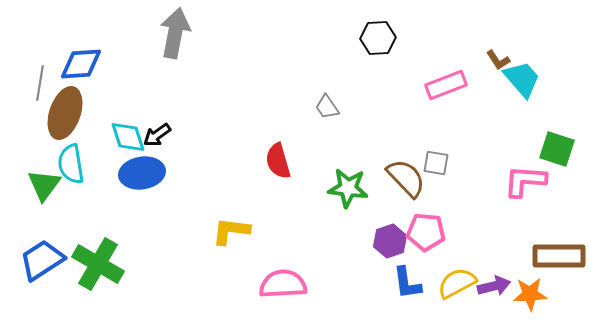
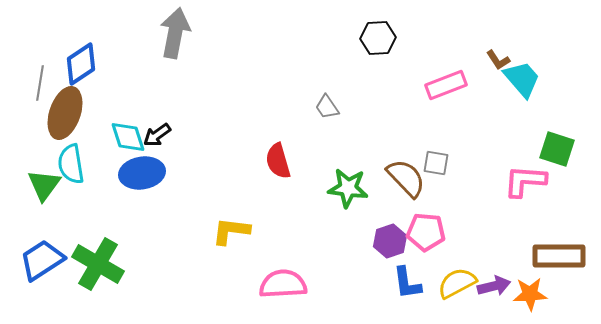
blue diamond: rotated 30 degrees counterclockwise
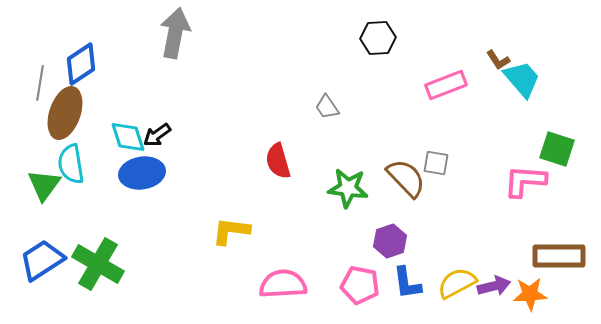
pink pentagon: moved 66 px left, 53 px down; rotated 6 degrees clockwise
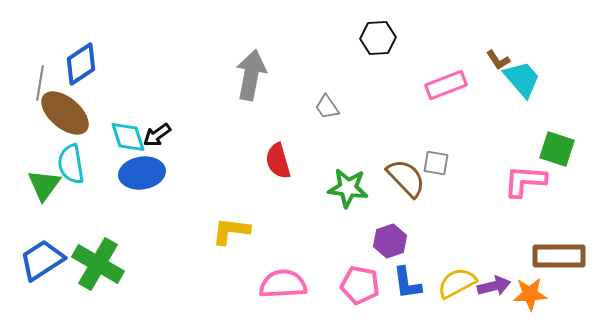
gray arrow: moved 76 px right, 42 px down
brown ellipse: rotated 69 degrees counterclockwise
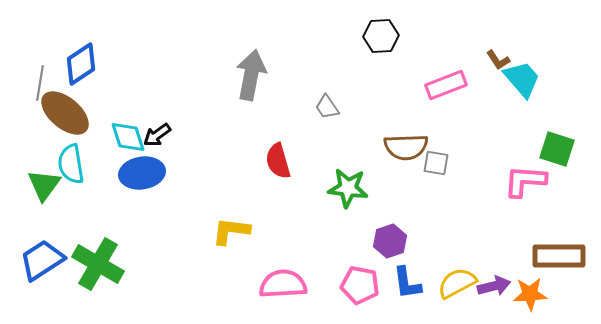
black hexagon: moved 3 px right, 2 px up
brown semicircle: moved 31 px up; rotated 132 degrees clockwise
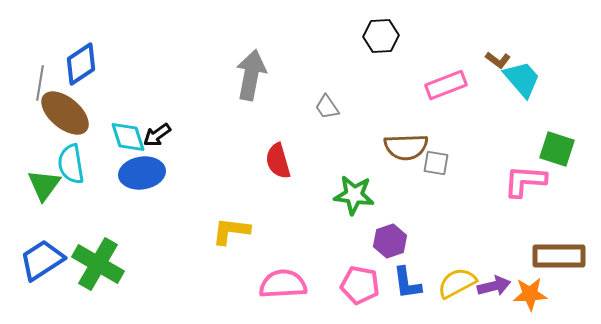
brown L-shape: rotated 20 degrees counterclockwise
green star: moved 6 px right, 7 px down
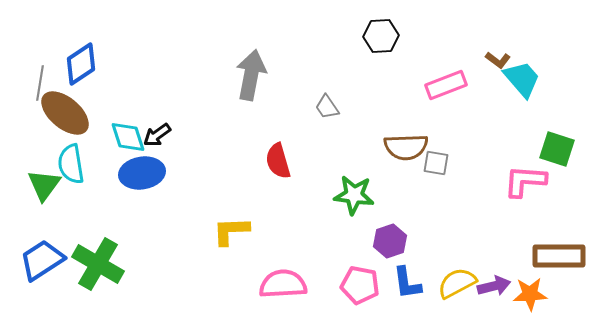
yellow L-shape: rotated 9 degrees counterclockwise
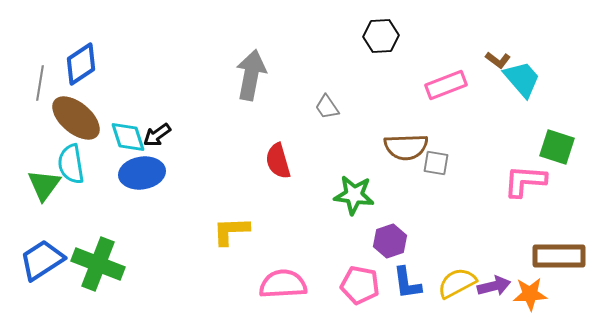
brown ellipse: moved 11 px right, 5 px down
green square: moved 2 px up
green cross: rotated 9 degrees counterclockwise
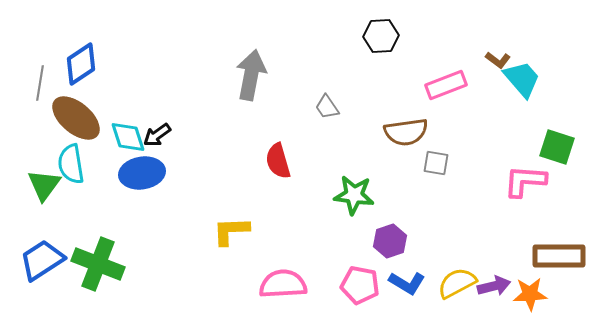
brown semicircle: moved 15 px up; rotated 6 degrees counterclockwise
blue L-shape: rotated 51 degrees counterclockwise
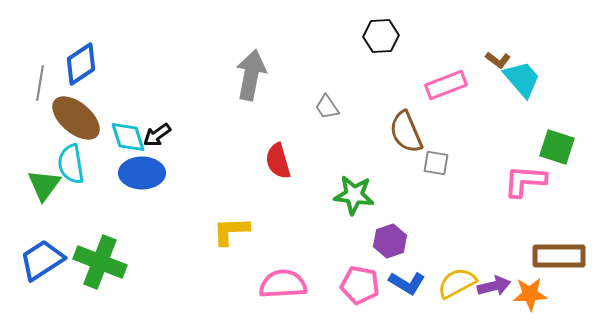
brown semicircle: rotated 75 degrees clockwise
blue ellipse: rotated 9 degrees clockwise
green cross: moved 2 px right, 2 px up
